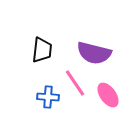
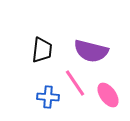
purple semicircle: moved 3 px left, 2 px up
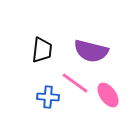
pink line: rotated 20 degrees counterclockwise
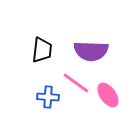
purple semicircle: rotated 12 degrees counterclockwise
pink line: moved 1 px right
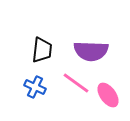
blue cross: moved 13 px left, 10 px up; rotated 20 degrees clockwise
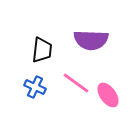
purple semicircle: moved 11 px up
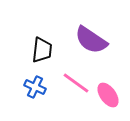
purple semicircle: rotated 32 degrees clockwise
